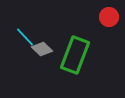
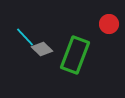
red circle: moved 7 px down
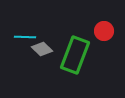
red circle: moved 5 px left, 7 px down
cyan line: rotated 45 degrees counterclockwise
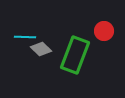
gray diamond: moved 1 px left
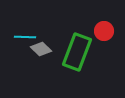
green rectangle: moved 2 px right, 3 px up
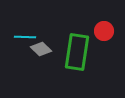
green rectangle: rotated 12 degrees counterclockwise
